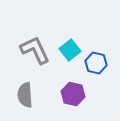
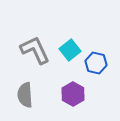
purple hexagon: rotated 15 degrees clockwise
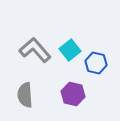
gray L-shape: rotated 16 degrees counterclockwise
purple hexagon: rotated 15 degrees counterclockwise
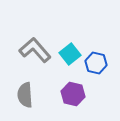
cyan square: moved 4 px down
